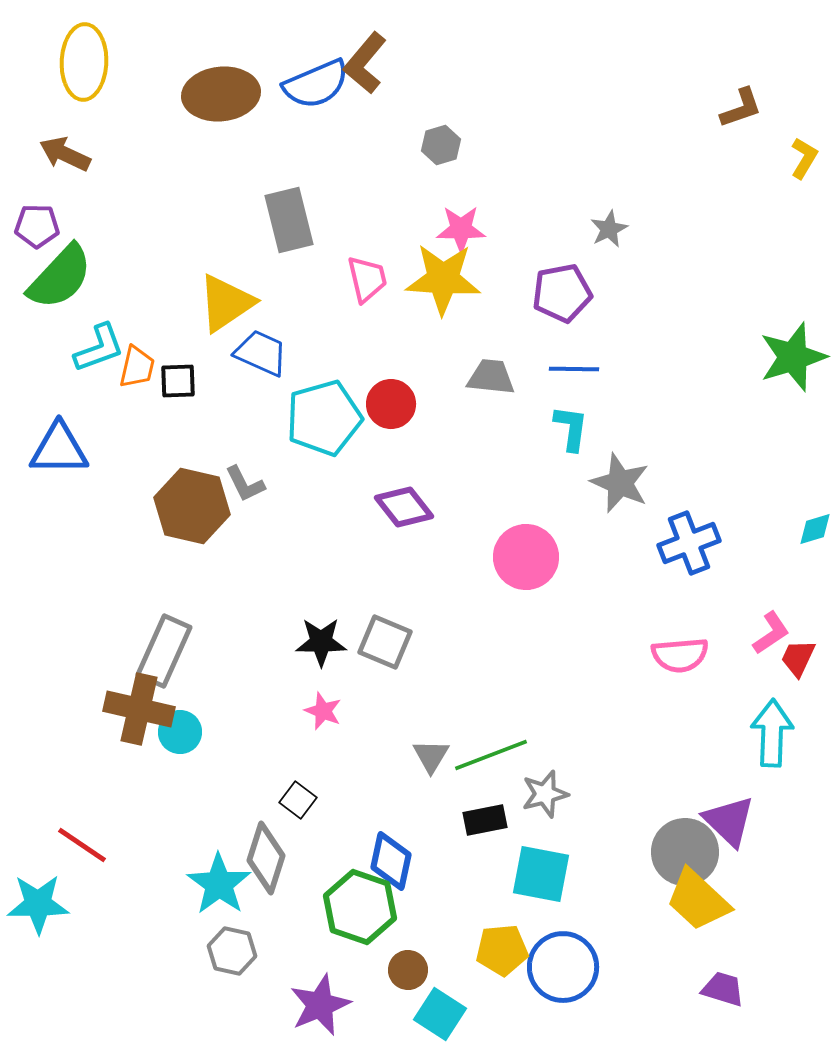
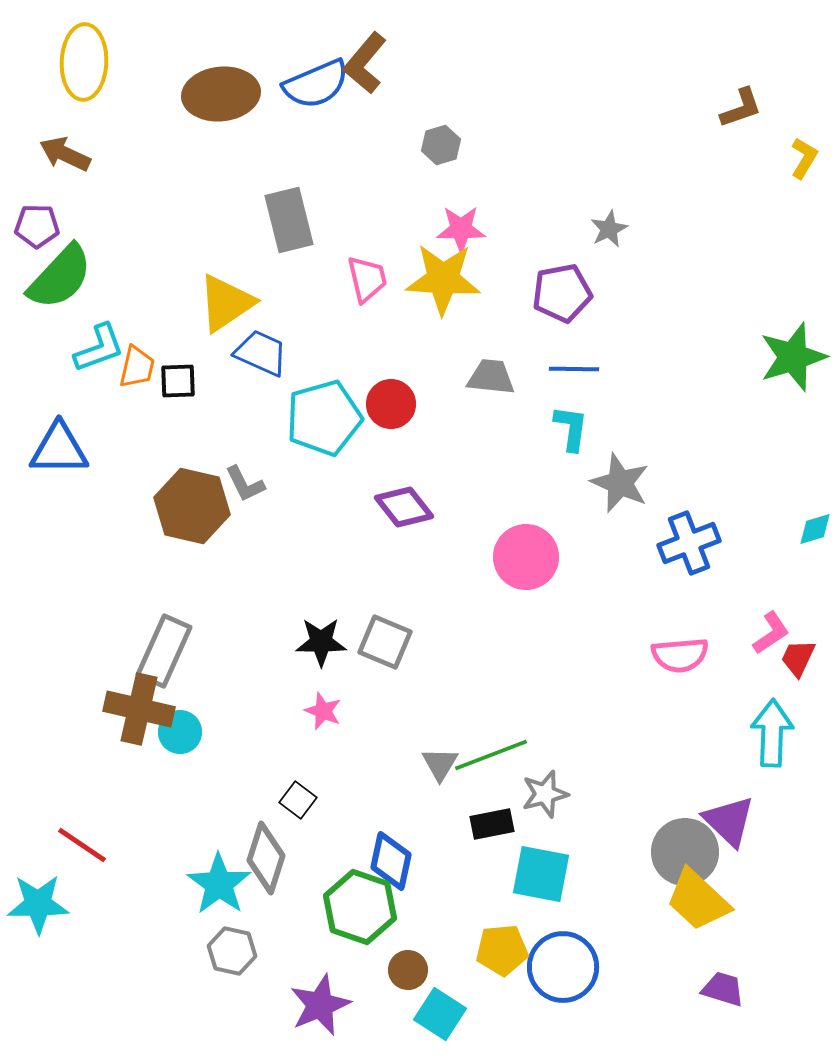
gray triangle at (431, 756): moved 9 px right, 8 px down
black rectangle at (485, 820): moved 7 px right, 4 px down
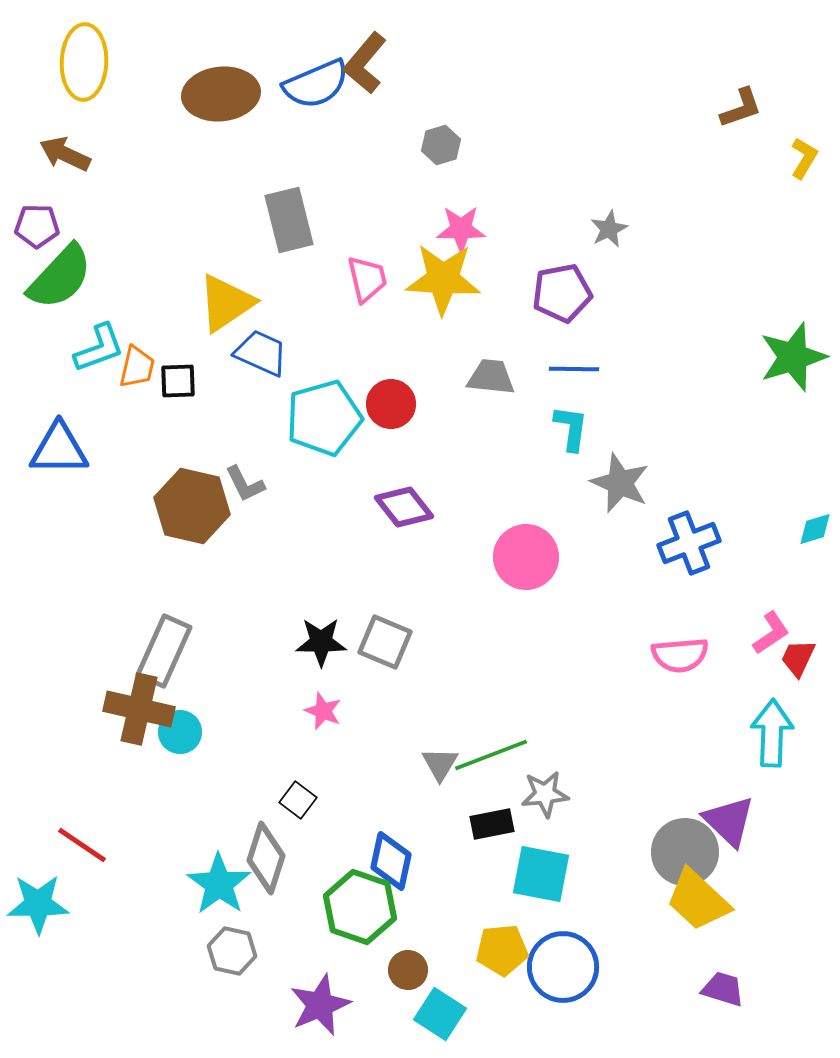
gray star at (545, 794): rotated 9 degrees clockwise
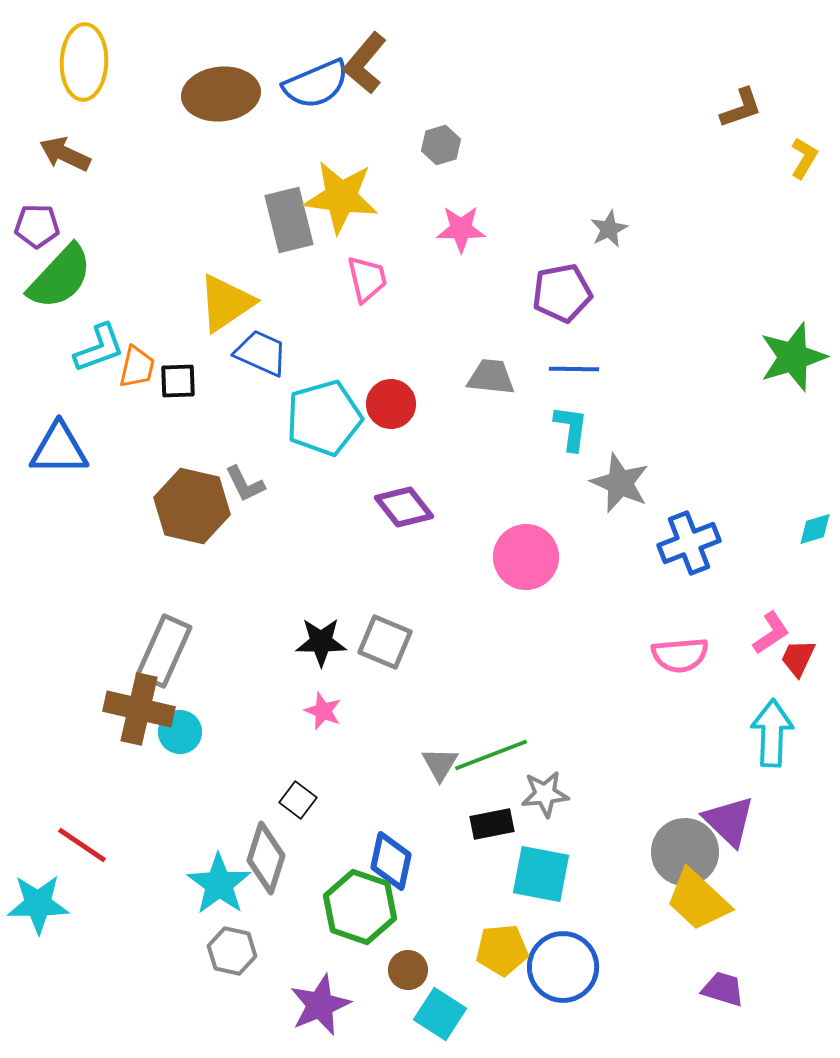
yellow star at (443, 279): moved 102 px left, 82 px up; rotated 4 degrees clockwise
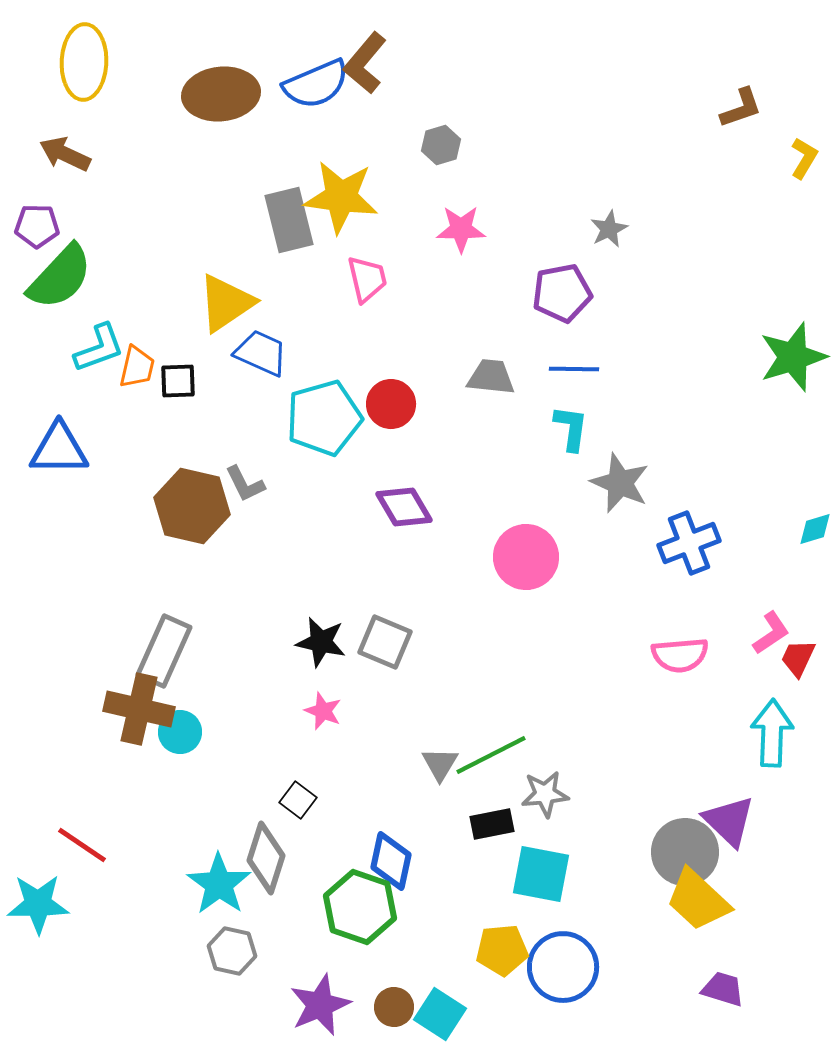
purple diamond at (404, 507): rotated 8 degrees clockwise
black star at (321, 642): rotated 12 degrees clockwise
green line at (491, 755): rotated 6 degrees counterclockwise
brown circle at (408, 970): moved 14 px left, 37 px down
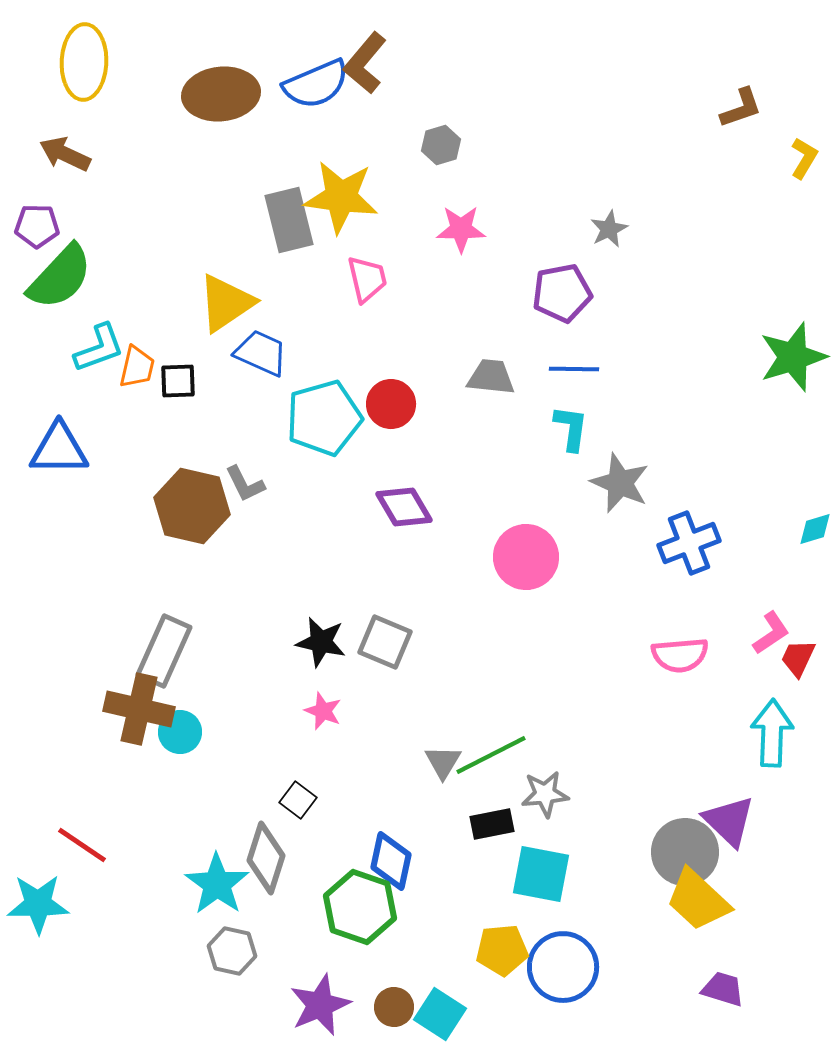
gray triangle at (440, 764): moved 3 px right, 2 px up
cyan star at (219, 884): moved 2 px left
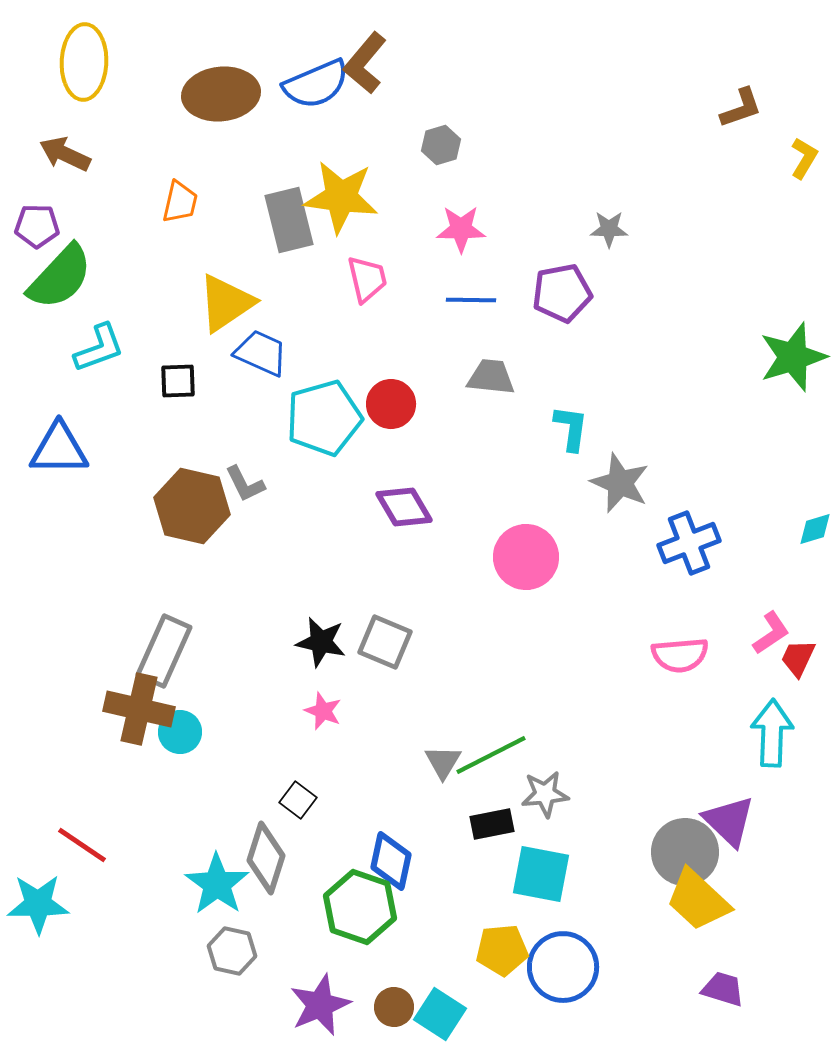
gray star at (609, 229): rotated 27 degrees clockwise
orange trapezoid at (137, 367): moved 43 px right, 165 px up
blue line at (574, 369): moved 103 px left, 69 px up
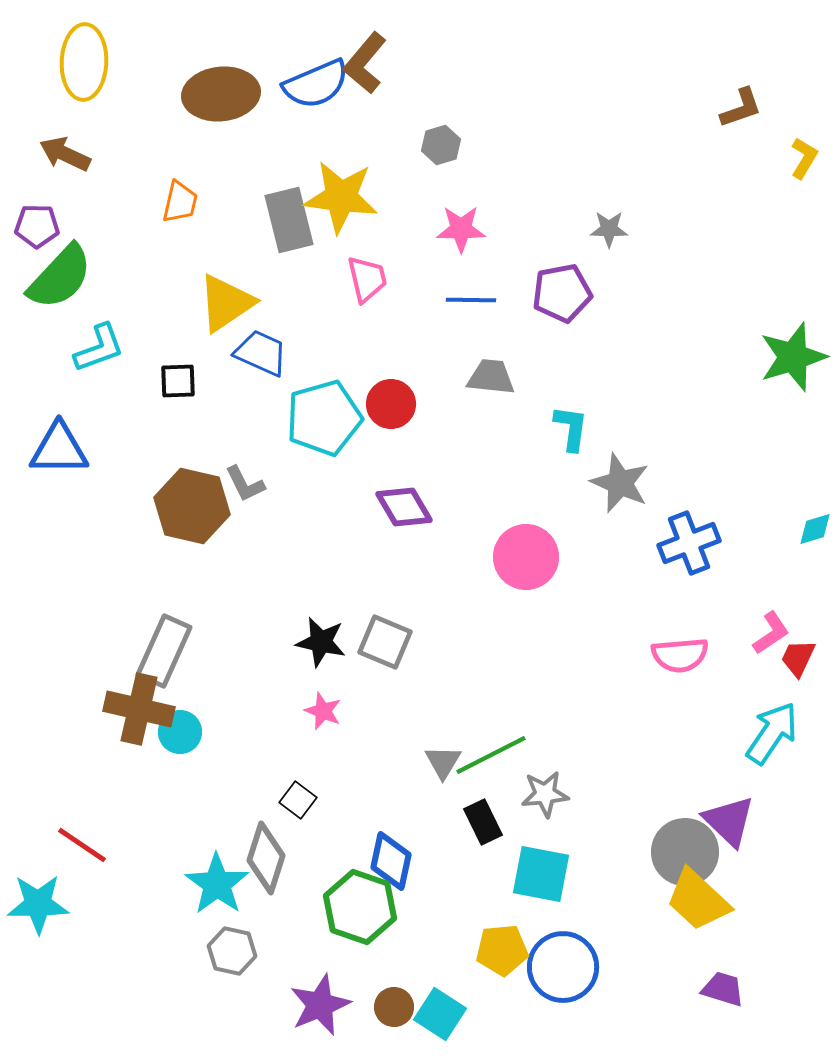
cyan arrow at (772, 733): rotated 32 degrees clockwise
black rectangle at (492, 824): moved 9 px left, 2 px up; rotated 75 degrees clockwise
